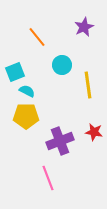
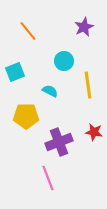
orange line: moved 9 px left, 6 px up
cyan circle: moved 2 px right, 4 px up
cyan semicircle: moved 23 px right
purple cross: moved 1 px left, 1 px down
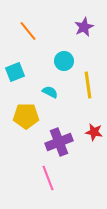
cyan semicircle: moved 1 px down
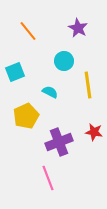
purple star: moved 6 px left, 1 px down; rotated 18 degrees counterclockwise
yellow pentagon: rotated 25 degrees counterclockwise
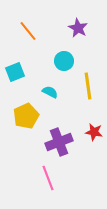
yellow line: moved 1 px down
